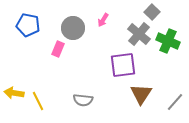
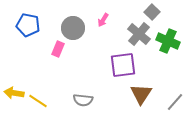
yellow line: rotated 30 degrees counterclockwise
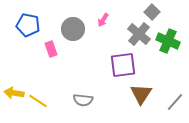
gray circle: moved 1 px down
pink rectangle: moved 7 px left; rotated 42 degrees counterclockwise
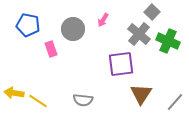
purple square: moved 2 px left, 1 px up
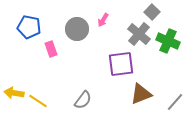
blue pentagon: moved 1 px right, 2 px down
gray circle: moved 4 px right
brown triangle: rotated 35 degrees clockwise
gray semicircle: rotated 60 degrees counterclockwise
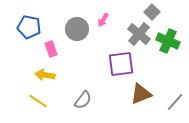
yellow arrow: moved 31 px right, 18 px up
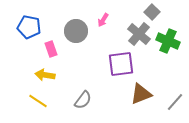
gray circle: moved 1 px left, 2 px down
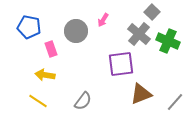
gray semicircle: moved 1 px down
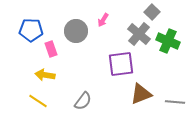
blue pentagon: moved 2 px right, 3 px down; rotated 10 degrees counterclockwise
gray line: rotated 54 degrees clockwise
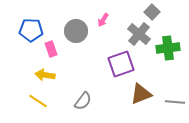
green cross: moved 7 px down; rotated 30 degrees counterclockwise
purple square: rotated 12 degrees counterclockwise
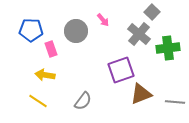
pink arrow: rotated 72 degrees counterclockwise
purple square: moved 6 px down
